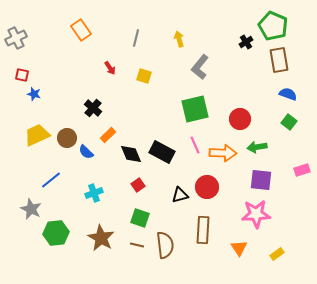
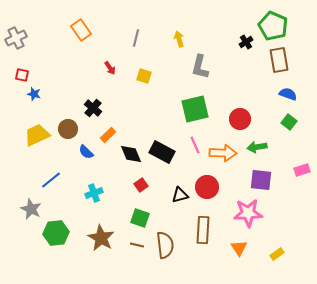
gray L-shape at (200, 67): rotated 25 degrees counterclockwise
brown circle at (67, 138): moved 1 px right, 9 px up
red square at (138, 185): moved 3 px right
pink star at (256, 214): moved 8 px left, 1 px up
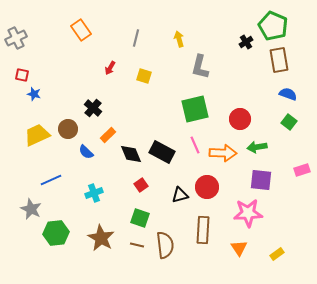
red arrow at (110, 68): rotated 64 degrees clockwise
blue line at (51, 180): rotated 15 degrees clockwise
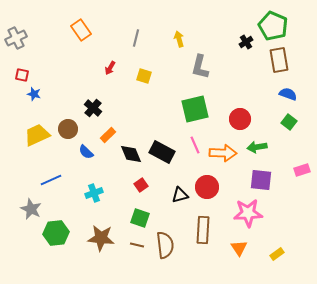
brown star at (101, 238): rotated 24 degrees counterclockwise
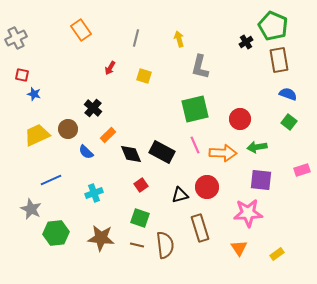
brown rectangle at (203, 230): moved 3 px left, 2 px up; rotated 20 degrees counterclockwise
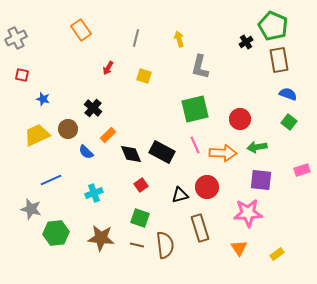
red arrow at (110, 68): moved 2 px left
blue star at (34, 94): moved 9 px right, 5 px down
gray star at (31, 209): rotated 10 degrees counterclockwise
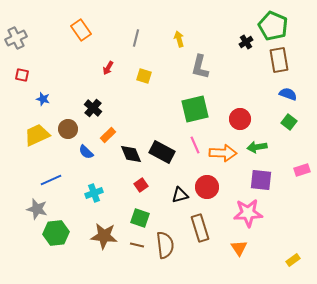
gray star at (31, 209): moved 6 px right
brown star at (101, 238): moved 3 px right, 2 px up
yellow rectangle at (277, 254): moved 16 px right, 6 px down
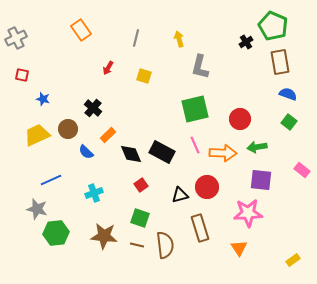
brown rectangle at (279, 60): moved 1 px right, 2 px down
pink rectangle at (302, 170): rotated 56 degrees clockwise
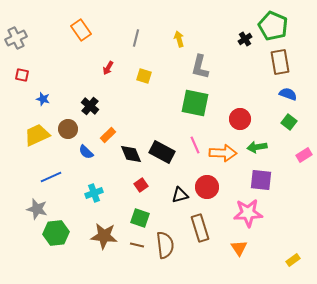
black cross at (246, 42): moved 1 px left, 3 px up
black cross at (93, 108): moved 3 px left, 2 px up
green square at (195, 109): moved 6 px up; rotated 24 degrees clockwise
pink rectangle at (302, 170): moved 2 px right, 15 px up; rotated 70 degrees counterclockwise
blue line at (51, 180): moved 3 px up
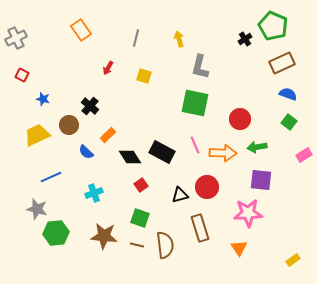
brown rectangle at (280, 62): moved 2 px right, 1 px down; rotated 75 degrees clockwise
red square at (22, 75): rotated 16 degrees clockwise
brown circle at (68, 129): moved 1 px right, 4 px up
black diamond at (131, 154): moved 1 px left, 3 px down; rotated 10 degrees counterclockwise
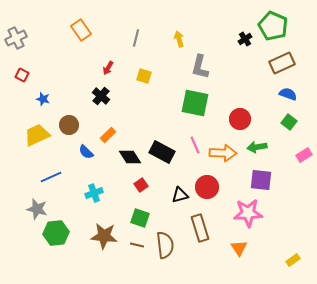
black cross at (90, 106): moved 11 px right, 10 px up
